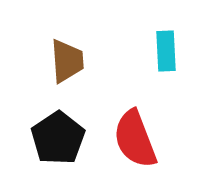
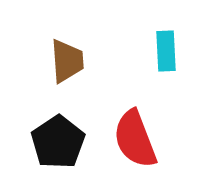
black pentagon: moved 4 px down
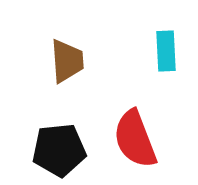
black pentagon: moved 1 px right, 8 px down; rotated 28 degrees clockwise
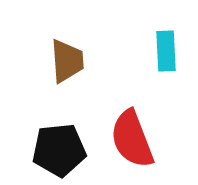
red semicircle: moved 3 px left
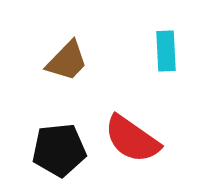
brown trapezoid: rotated 48 degrees clockwise
red semicircle: rotated 34 degrees counterclockwise
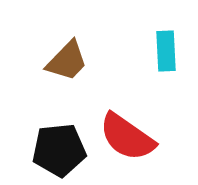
red semicircle: moved 5 px left, 2 px up
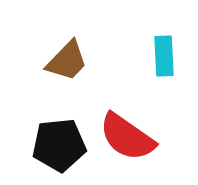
cyan rectangle: moved 2 px left, 5 px down
black pentagon: moved 5 px up
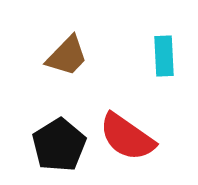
brown trapezoid: moved 5 px up
black pentagon: rotated 26 degrees counterclockwise
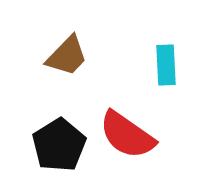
cyan rectangle: moved 2 px right, 9 px down
red semicircle: moved 2 px up
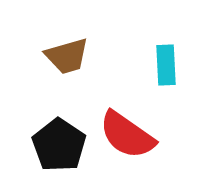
brown trapezoid: rotated 30 degrees clockwise
black pentagon: rotated 6 degrees counterclockwise
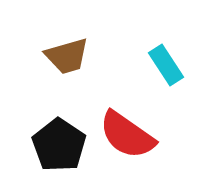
cyan rectangle: rotated 30 degrees counterclockwise
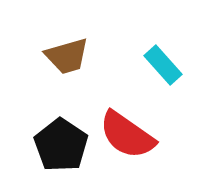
cyan rectangle: moved 3 px left; rotated 9 degrees counterclockwise
black pentagon: moved 2 px right
